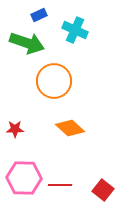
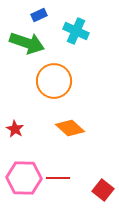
cyan cross: moved 1 px right, 1 px down
red star: rotated 30 degrees clockwise
red line: moved 2 px left, 7 px up
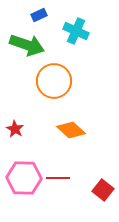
green arrow: moved 2 px down
orange diamond: moved 1 px right, 2 px down
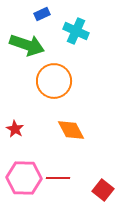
blue rectangle: moved 3 px right, 1 px up
orange diamond: rotated 20 degrees clockwise
